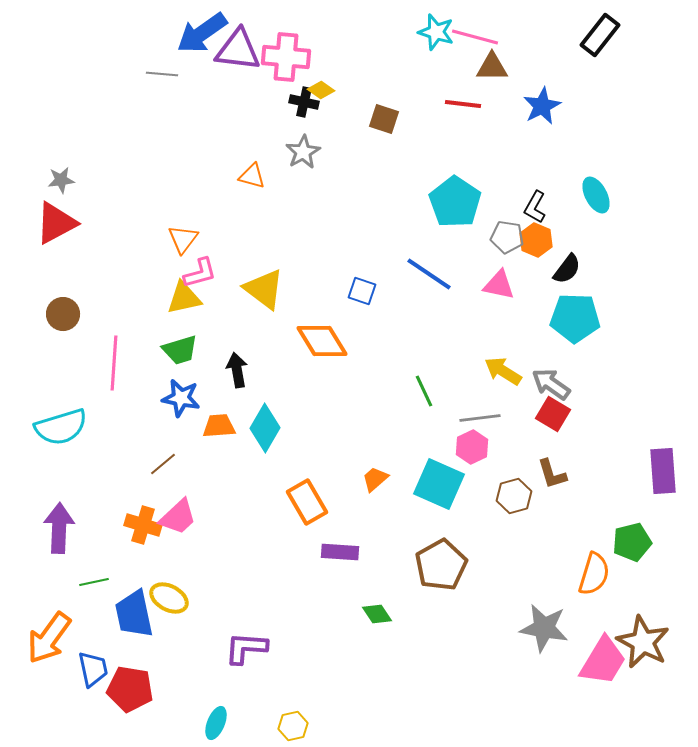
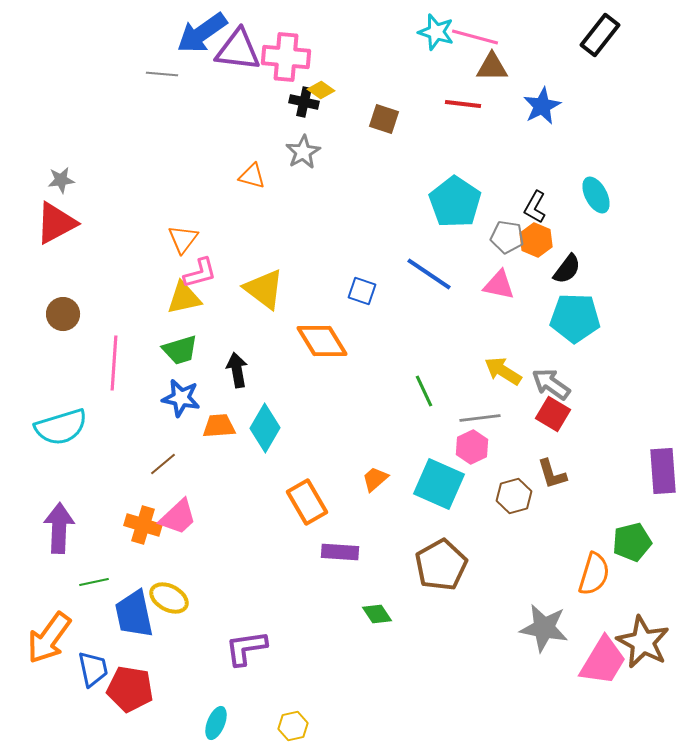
purple L-shape at (246, 648): rotated 12 degrees counterclockwise
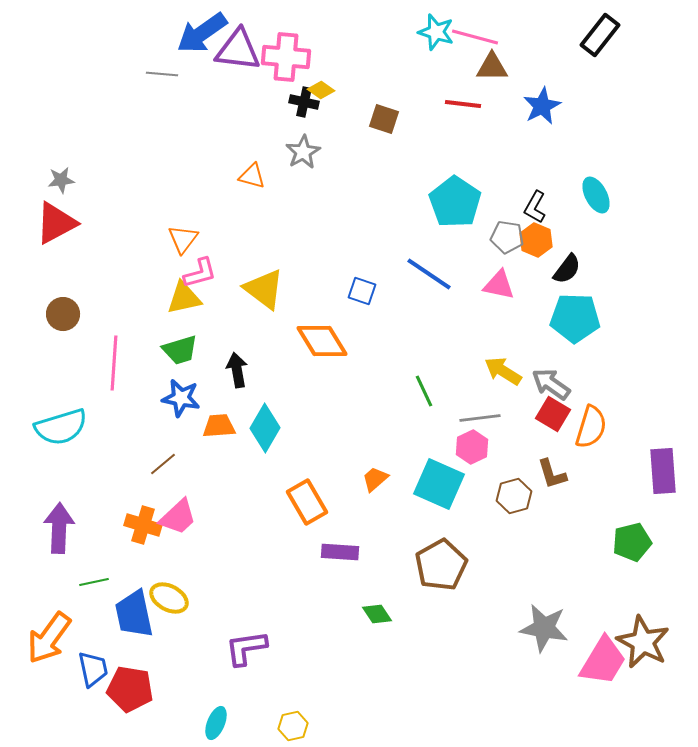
orange semicircle at (594, 574): moved 3 px left, 147 px up
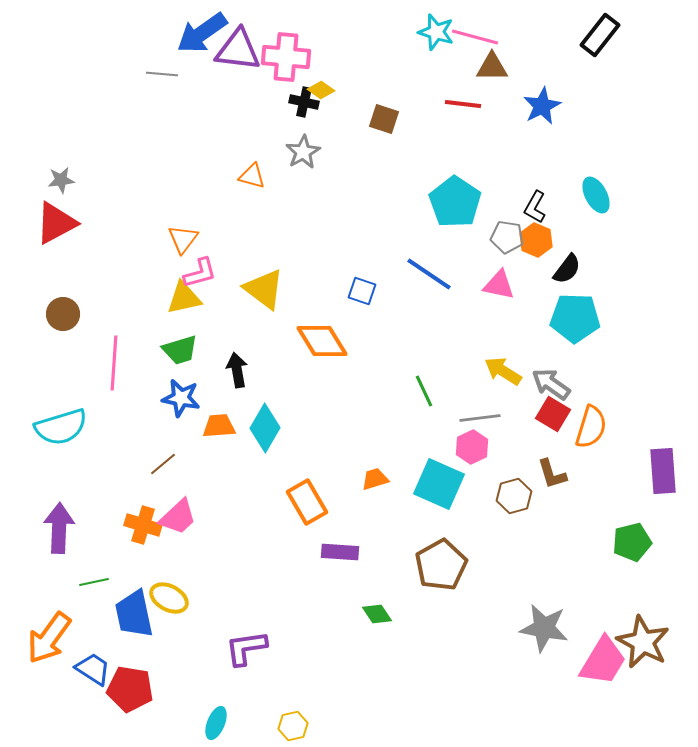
orange trapezoid at (375, 479): rotated 24 degrees clockwise
blue trapezoid at (93, 669): rotated 45 degrees counterclockwise
